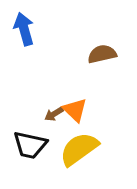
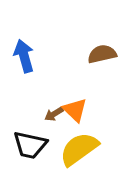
blue arrow: moved 27 px down
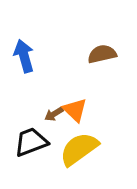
black trapezoid: moved 1 px right, 3 px up; rotated 147 degrees clockwise
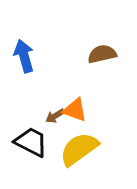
orange triangle: rotated 24 degrees counterclockwise
brown arrow: moved 1 px right, 2 px down
black trapezoid: rotated 48 degrees clockwise
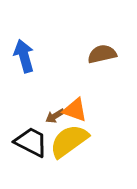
yellow semicircle: moved 10 px left, 8 px up
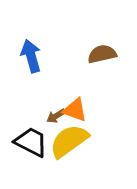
blue arrow: moved 7 px right
brown arrow: moved 1 px right
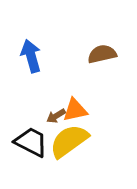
orange triangle: rotated 32 degrees counterclockwise
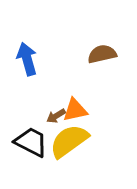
blue arrow: moved 4 px left, 3 px down
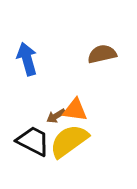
orange triangle: rotated 20 degrees clockwise
black trapezoid: moved 2 px right, 1 px up
